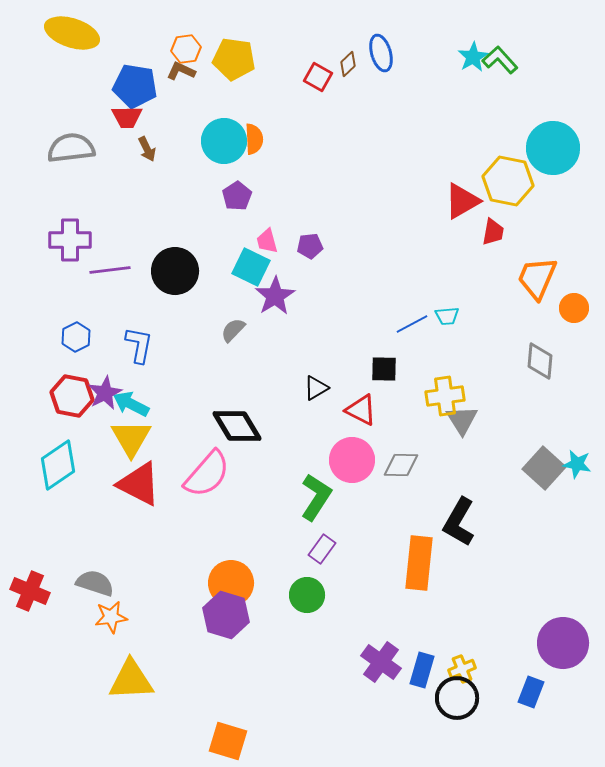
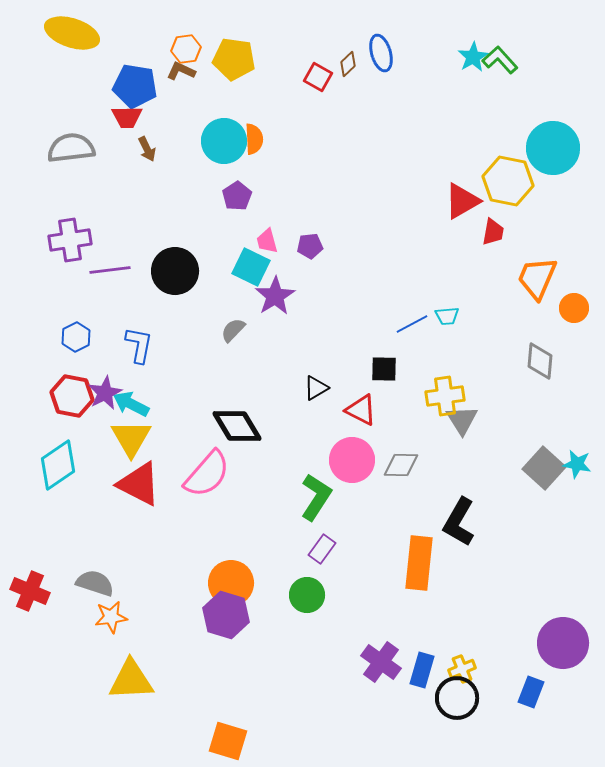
purple cross at (70, 240): rotated 9 degrees counterclockwise
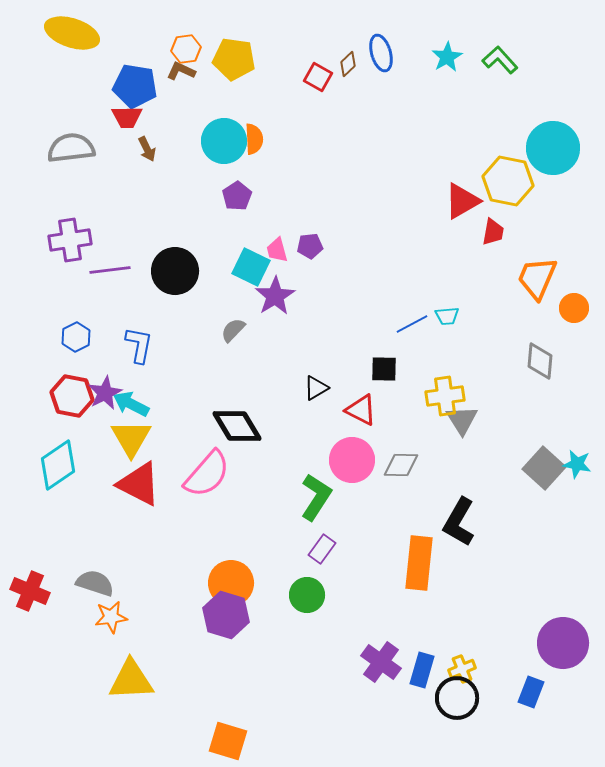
cyan star at (473, 57): moved 26 px left
pink trapezoid at (267, 241): moved 10 px right, 9 px down
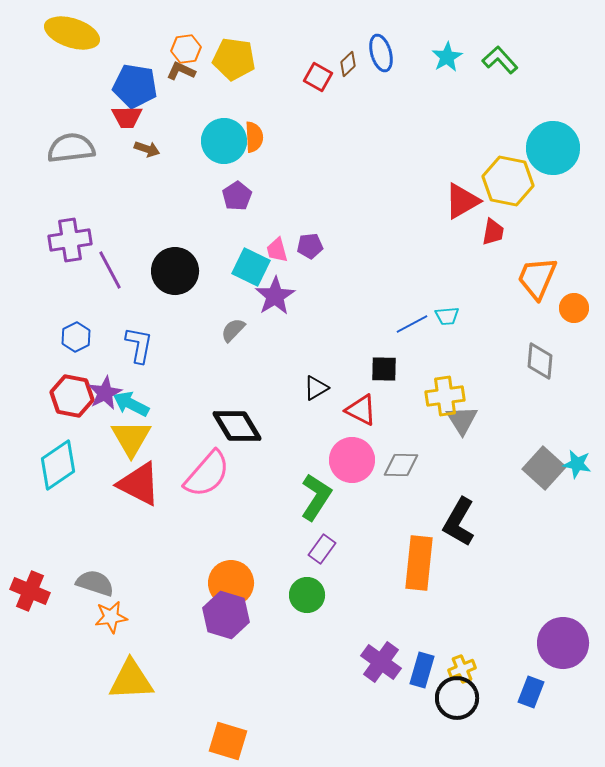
orange semicircle at (254, 139): moved 2 px up
brown arrow at (147, 149): rotated 45 degrees counterclockwise
purple line at (110, 270): rotated 69 degrees clockwise
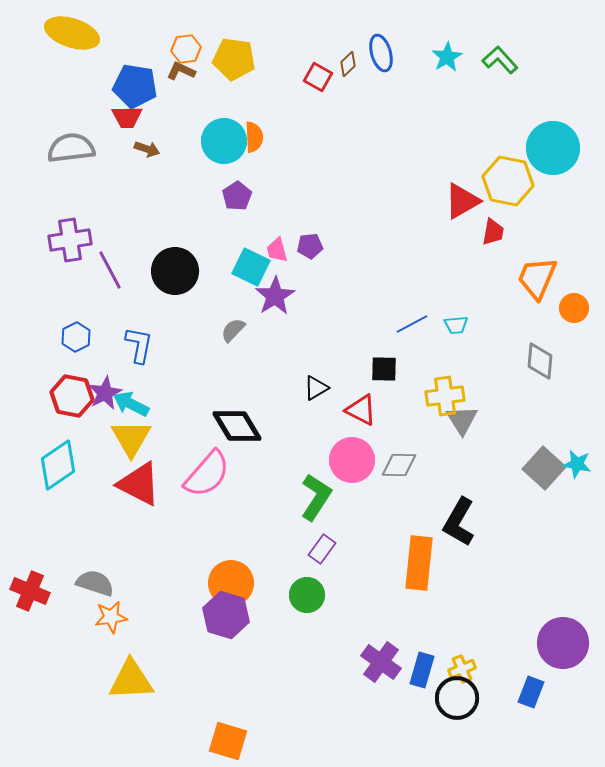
cyan trapezoid at (447, 316): moved 9 px right, 9 px down
gray diamond at (401, 465): moved 2 px left
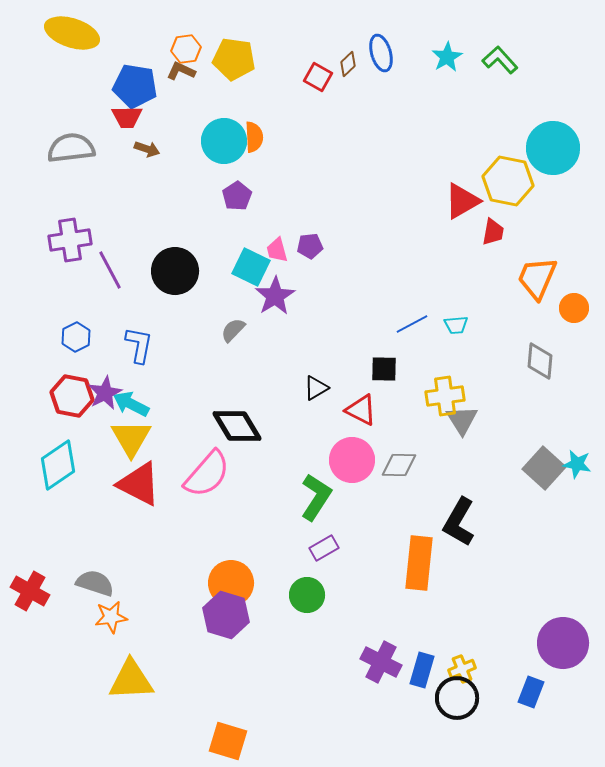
purple rectangle at (322, 549): moved 2 px right, 1 px up; rotated 24 degrees clockwise
red cross at (30, 591): rotated 6 degrees clockwise
purple cross at (381, 662): rotated 9 degrees counterclockwise
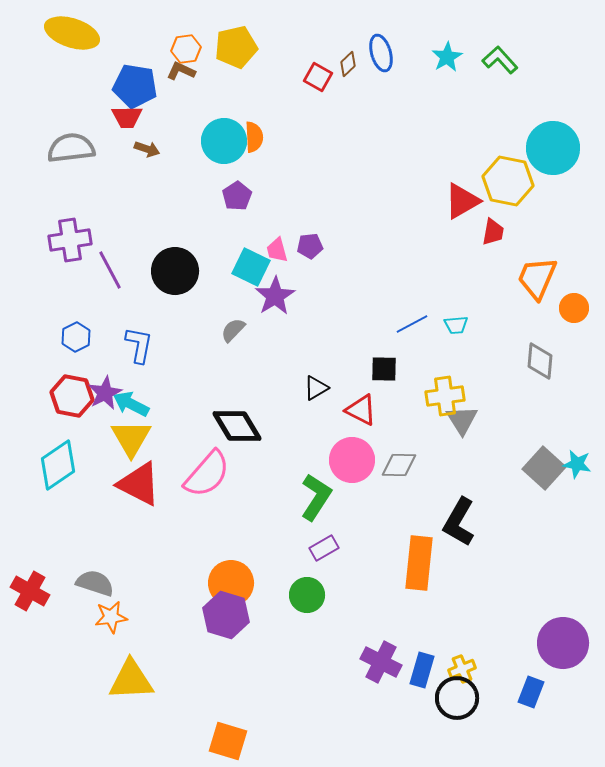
yellow pentagon at (234, 59): moved 2 px right, 12 px up; rotated 21 degrees counterclockwise
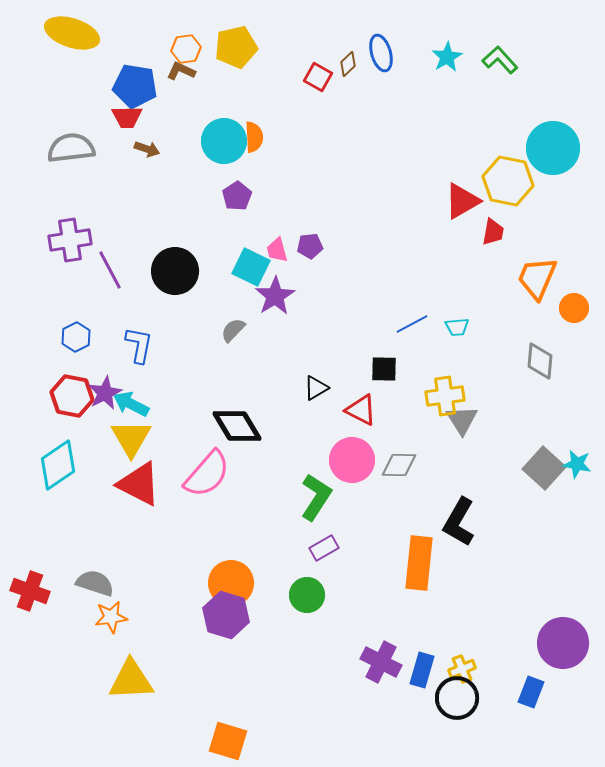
cyan trapezoid at (456, 325): moved 1 px right, 2 px down
red cross at (30, 591): rotated 9 degrees counterclockwise
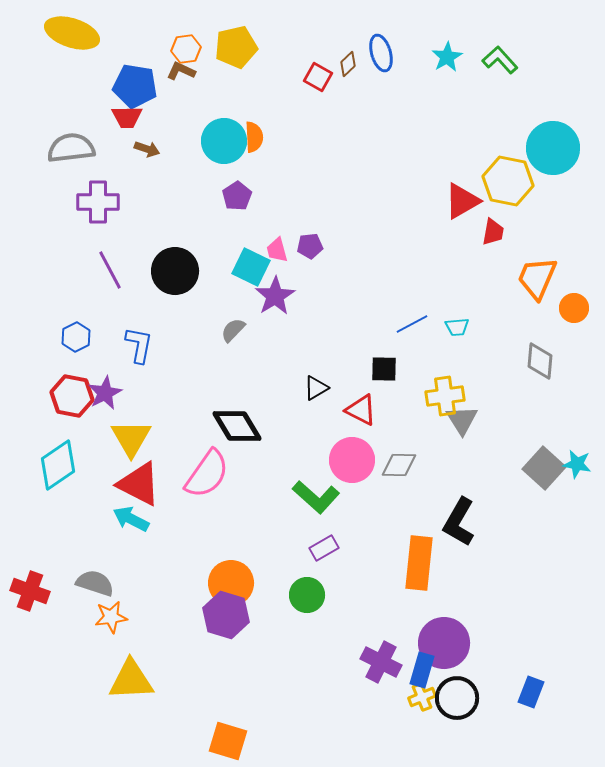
purple cross at (70, 240): moved 28 px right, 38 px up; rotated 9 degrees clockwise
cyan arrow at (131, 404): moved 115 px down
pink semicircle at (207, 474): rotated 6 degrees counterclockwise
green L-shape at (316, 497): rotated 99 degrees clockwise
purple circle at (563, 643): moved 119 px left
yellow cross at (462, 669): moved 40 px left, 28 px down
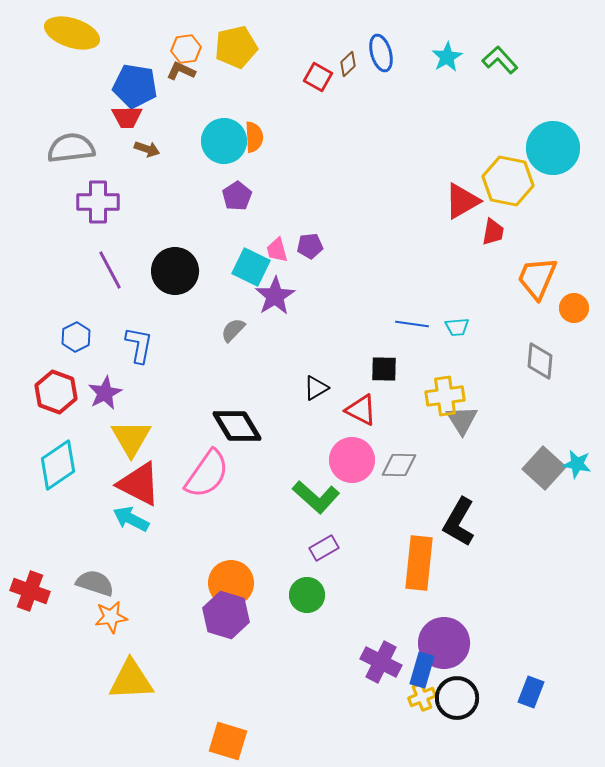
blue line at (412, 324): rotated 36 degrees clockwise
red hexagon at (72, 396): moved 16 px left, 4 px up; rotated 9 degrees clockwise
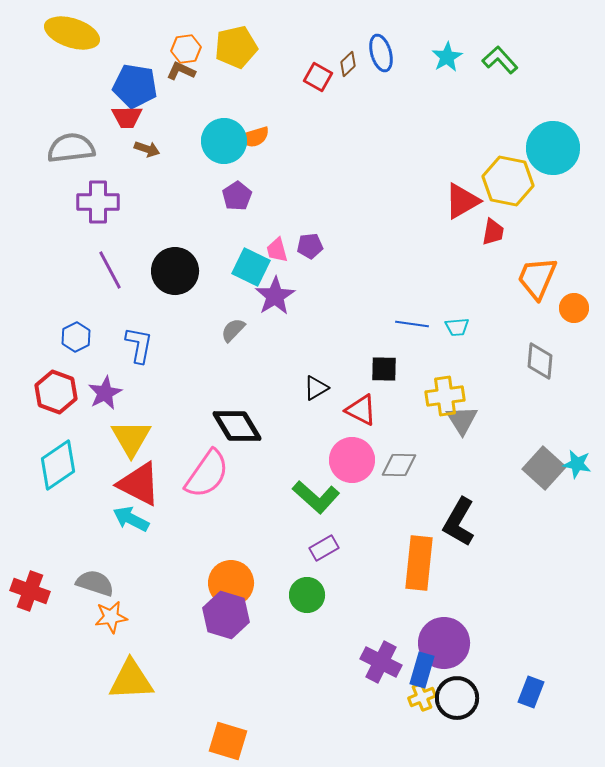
orange semicircle at (254, 137): rotated 76 degrees clockwise
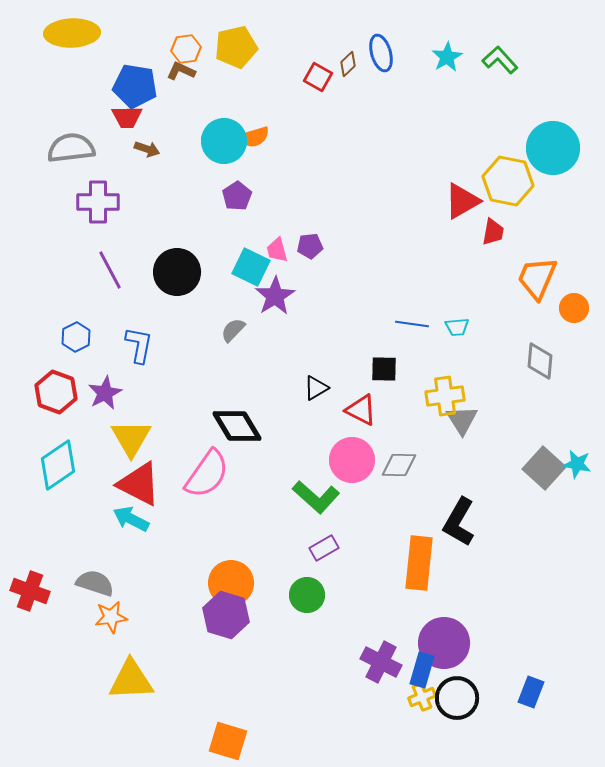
yellow ellipse at (72, 33): rotated 20 degrees counterclockwise
black circle at (175, 271): moved 2 px right, 1 px down
